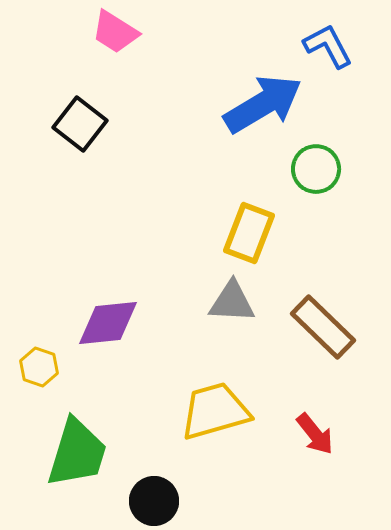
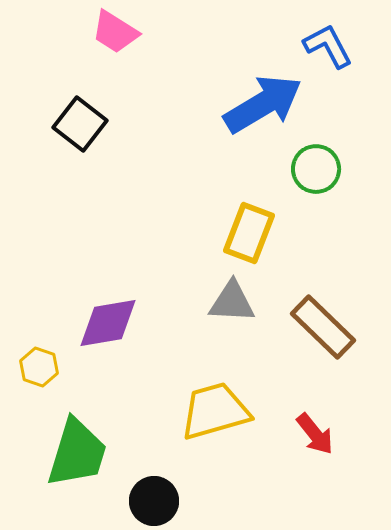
purple diamond: rotated 4 degrees counterclockwise
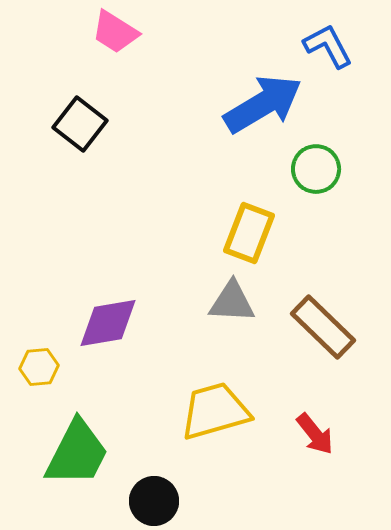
yellow hexagon: rotated 24 degrees counterclockwise
green trapezoid: rotated 10 degrees clockwise
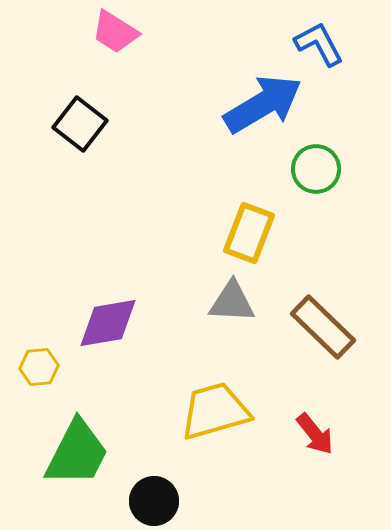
blue L-shape: moved 9 px left, 2 px up
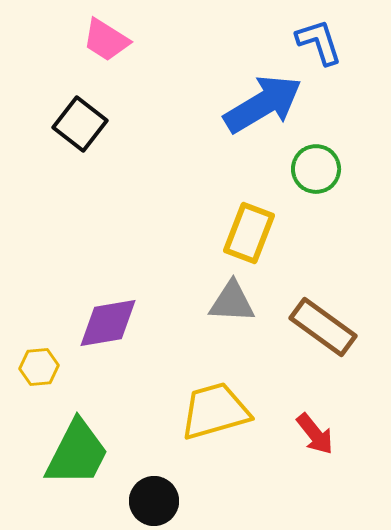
pink trapezoid: moved 9 px left, 8 px down
blue L-shape: moved 2 px up; rotated 10 degrees clockwise
brown rectangle: rotated 8 degrees counterclockwise
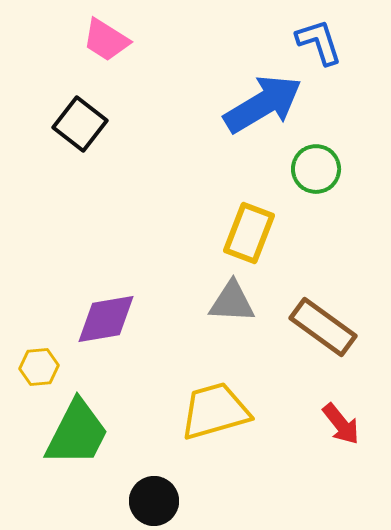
purple diamond: moved 2 px left, 4 px up
red arrow: moved 26 px right, 10 px up
green trapezoid: moved 20 px up
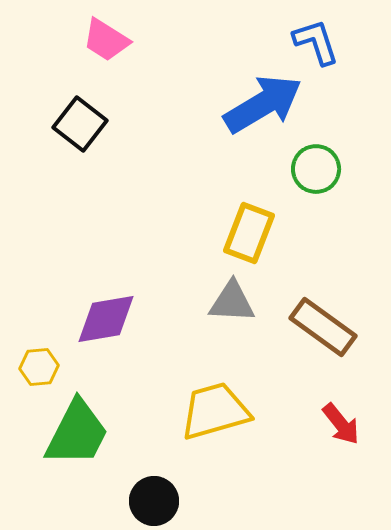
blue L-shape: moved 3 px left
